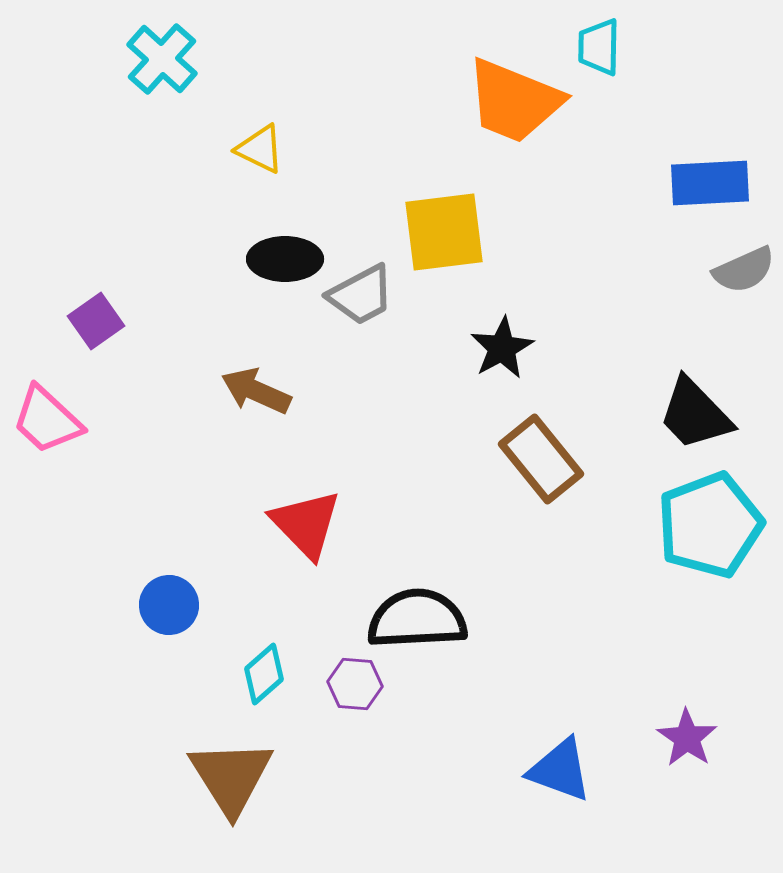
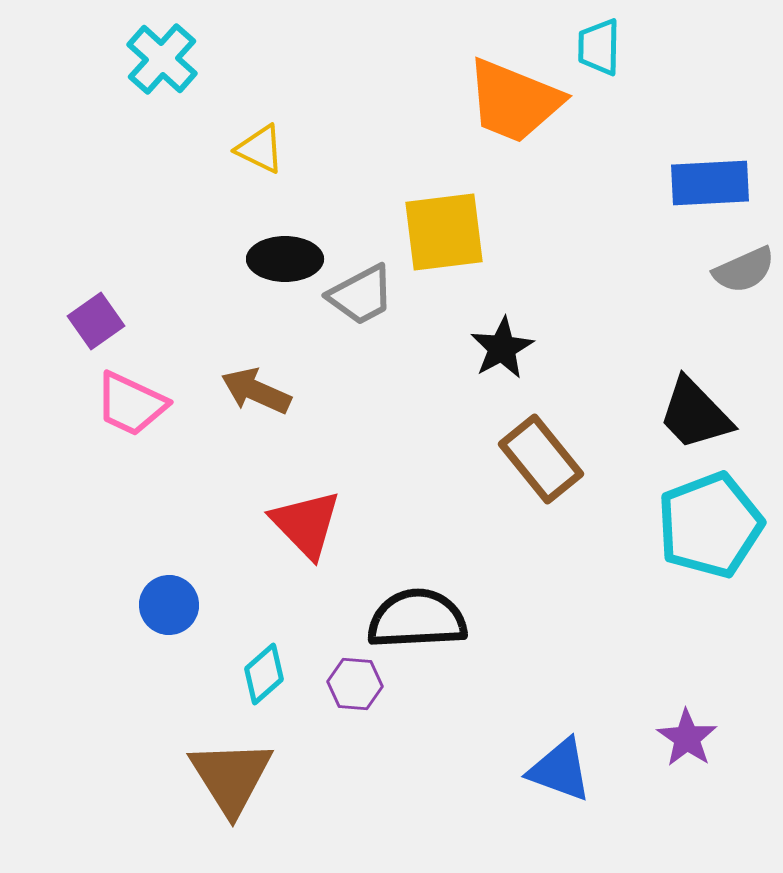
pink trapezoid: moved 84 px right, 16 px up; rotated 18 degrees counterclockwise
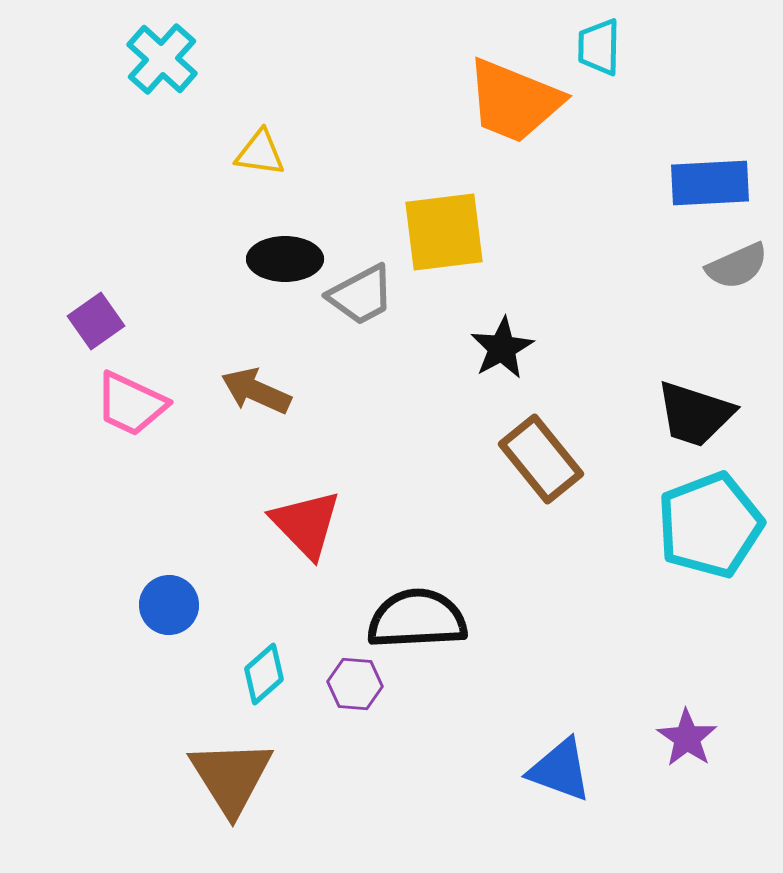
yellow triangle: moved 4 px down; rotated 18 degrees counterclockwise
gray semicircle: moved 7 px left, 4 px up
black trapezoid: rotated 28 degrees counterclockwise
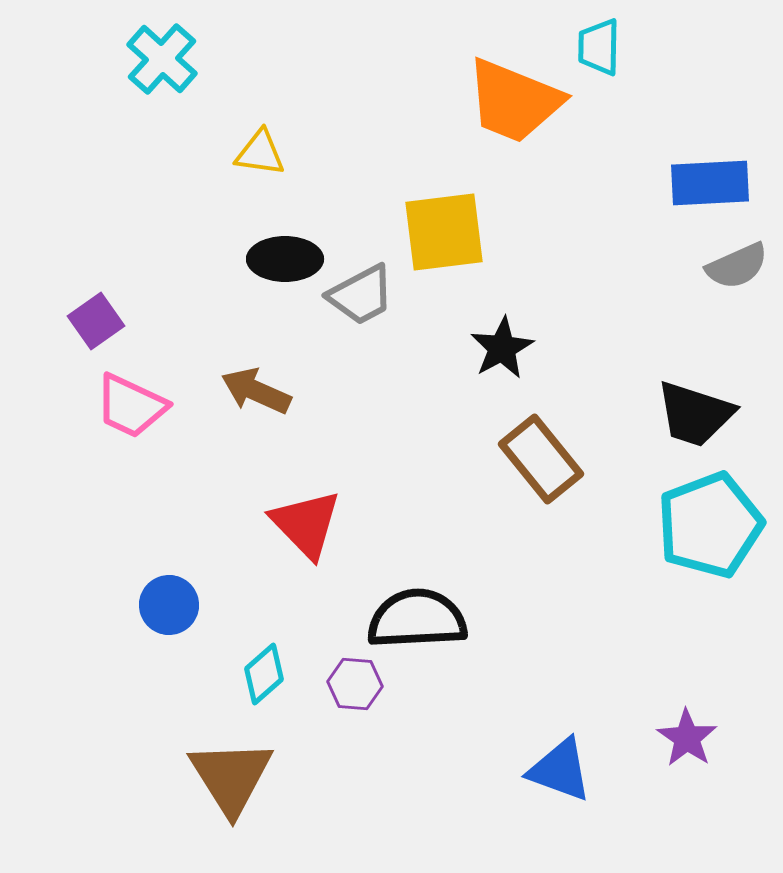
pink trapezoid: moved 2 px down
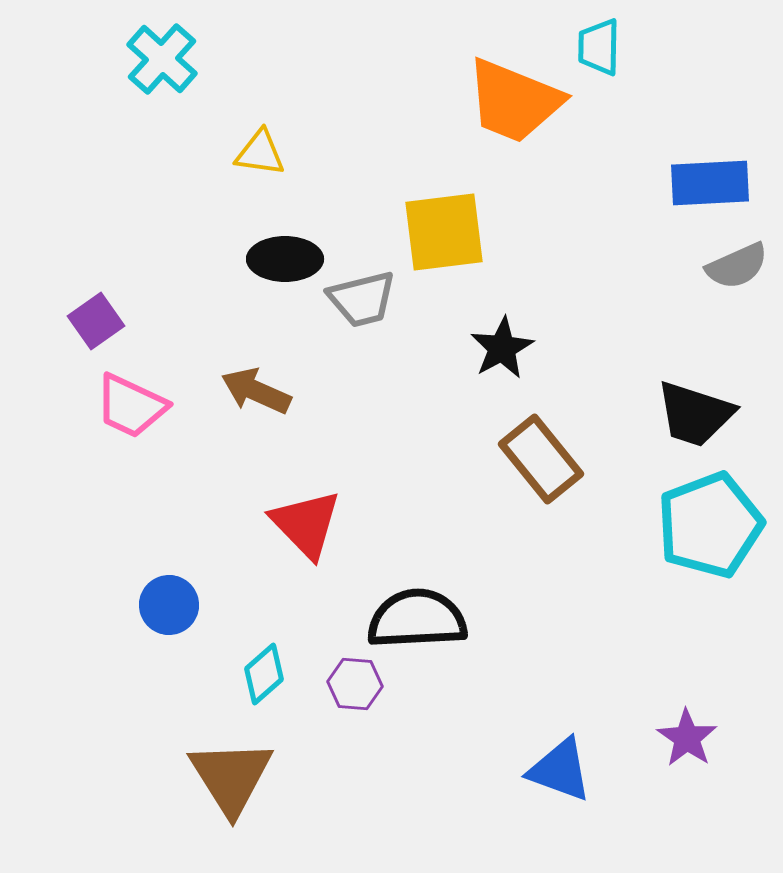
gray trapezoid: moved 1 px right, 4 px down; rotated 14 degrees clockwise
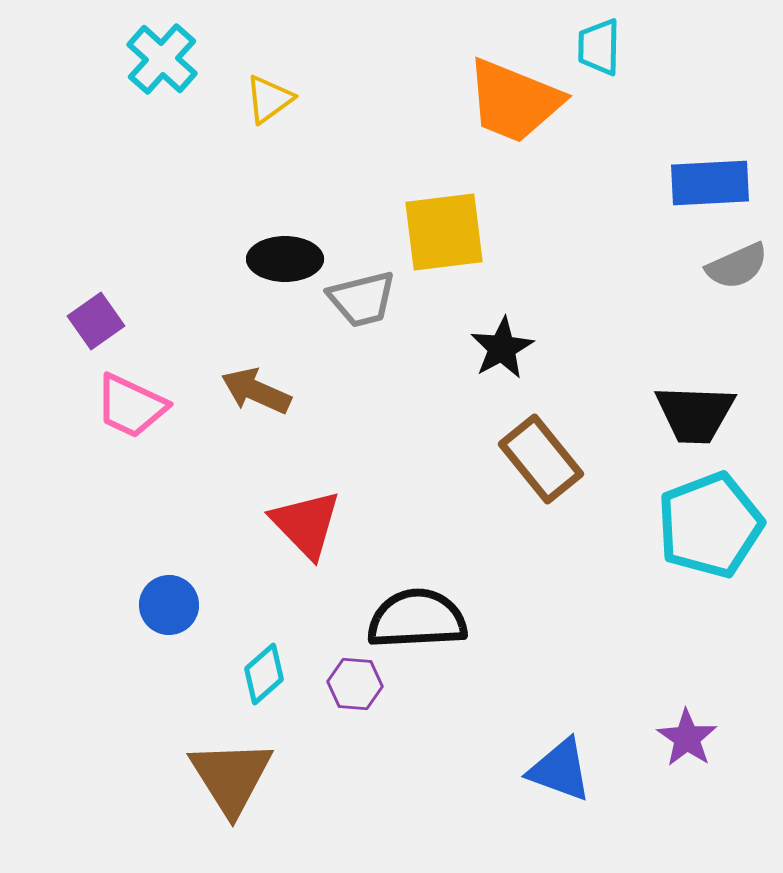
yellow triangle: moved 9 px right, 54 px up; rotated 44 degrees counterclockwise
black trapezoid: rotated 16 degrees counterclockwise
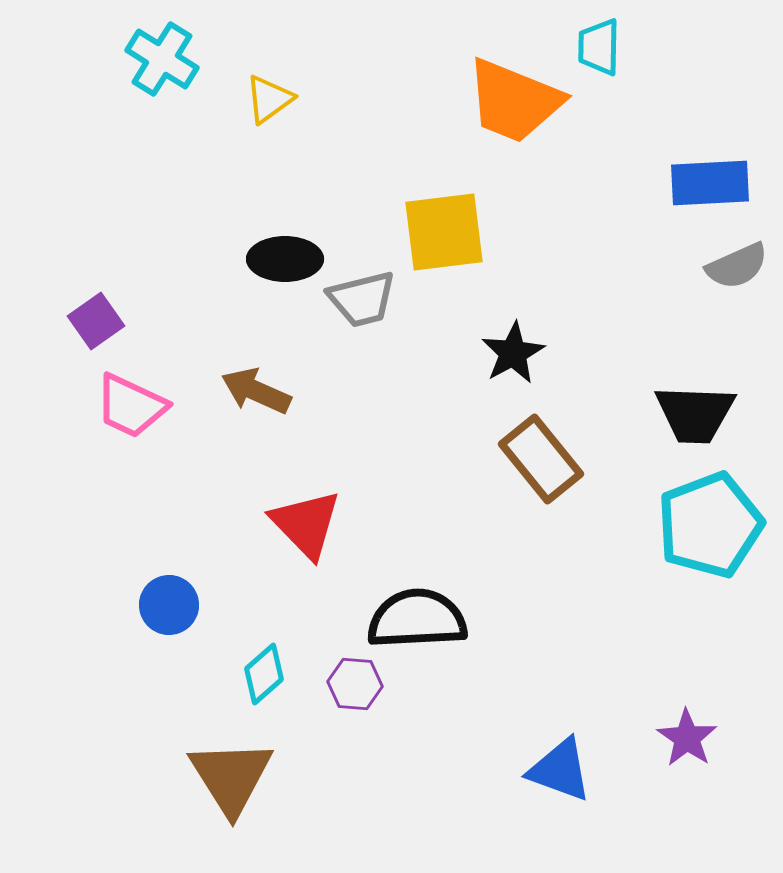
cyan cross: rotated 10 degrees counterclockwise
black star: moved 11 px right, 5 px down
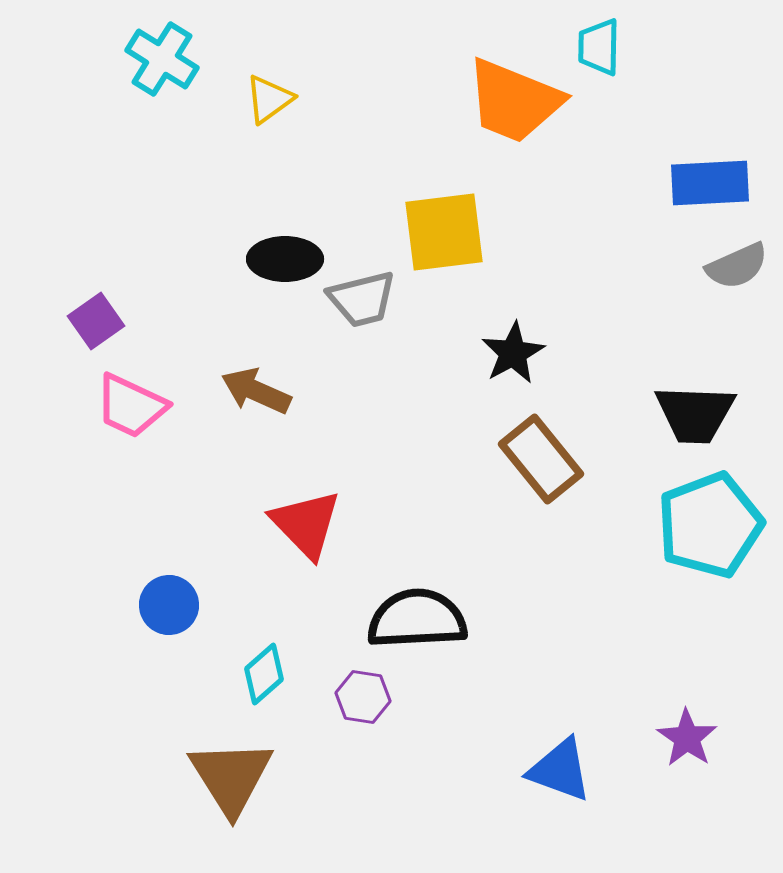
purple hexagon: moved 8 px right, 13 px down; rotated 4 degrees clockwise
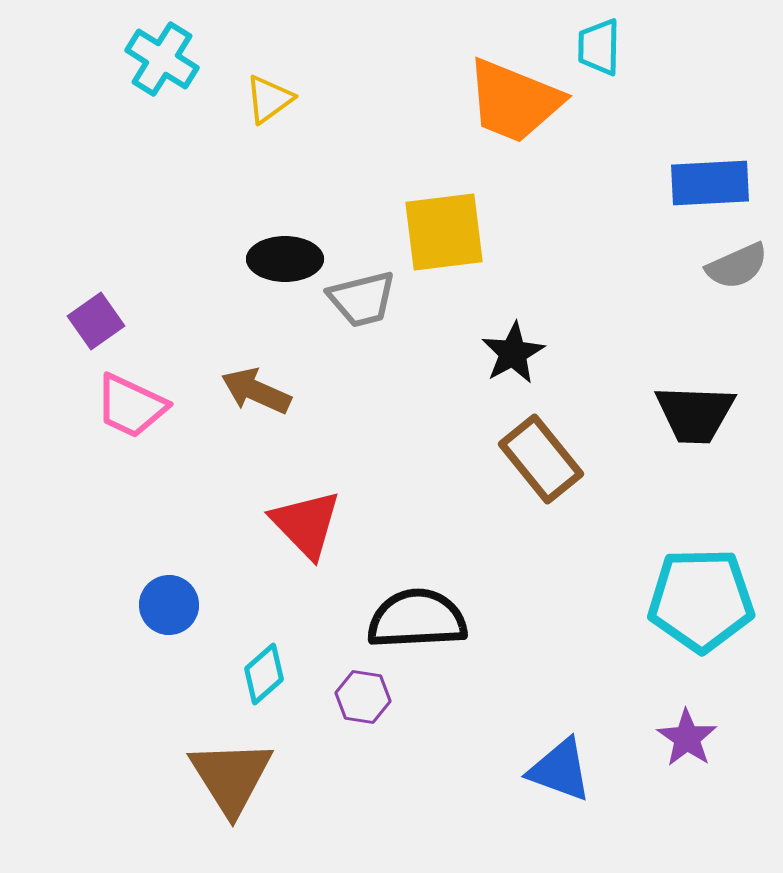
cyan pentagon: moved 9 px left, 75 px down; rotated 20 degrees clockwise
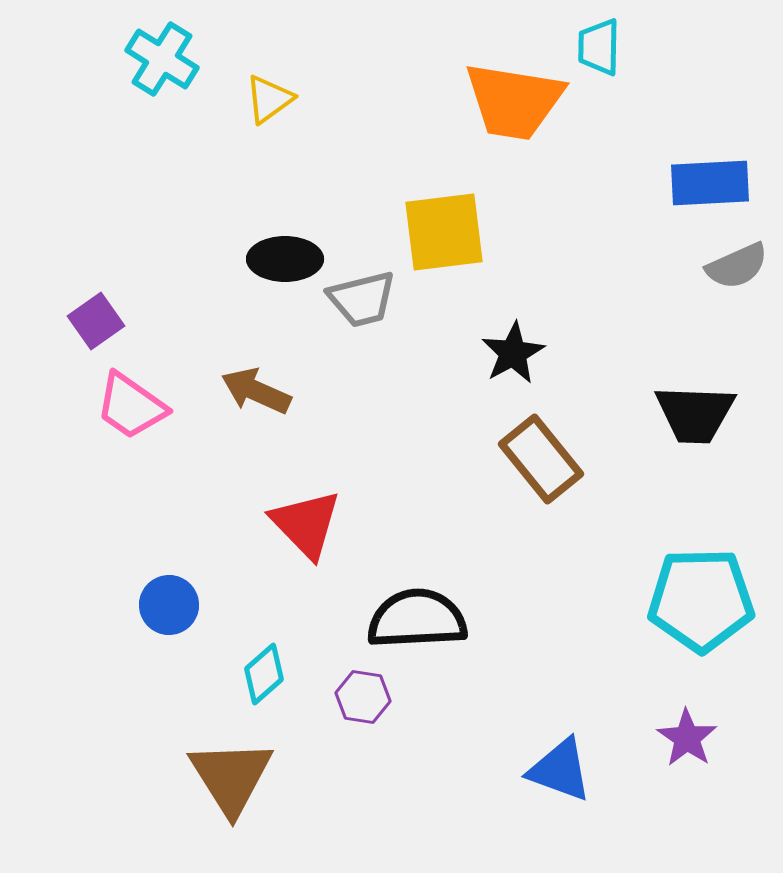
orange trapezoid: rotated 13 degrees counterclockwise
pink trapezoid: rotated 10 degrees clockwise
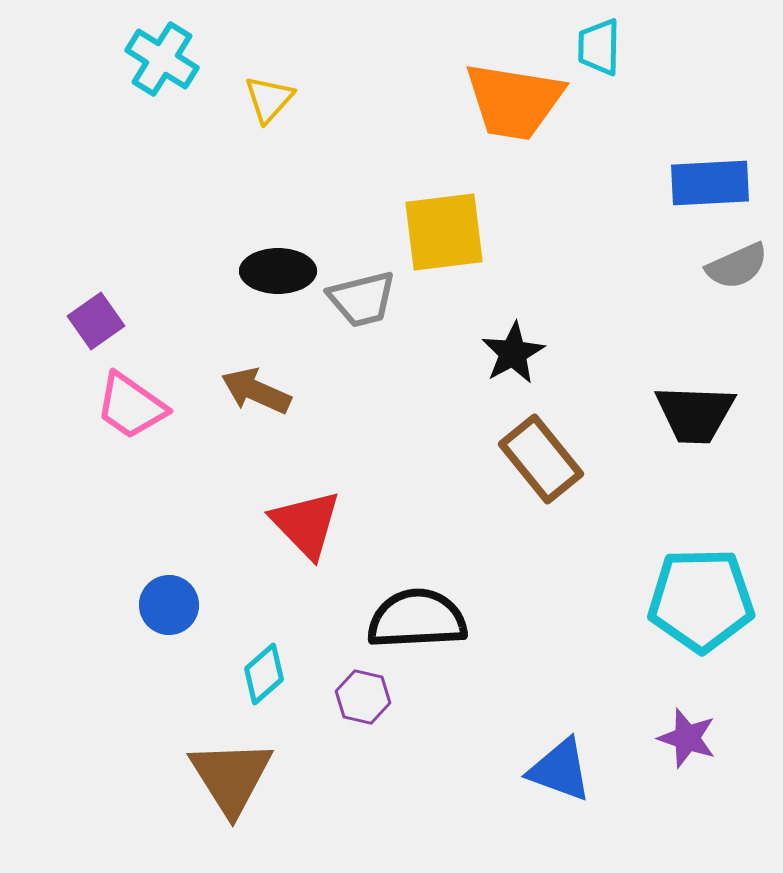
yellow triangle: rotated 12 degrees counterclockwise
black ellipse: moved 7 px left, 12 px down
purple hexagon: rotated 4 degrees clockwise
purple star: rotated 16 degrees counterclockwise
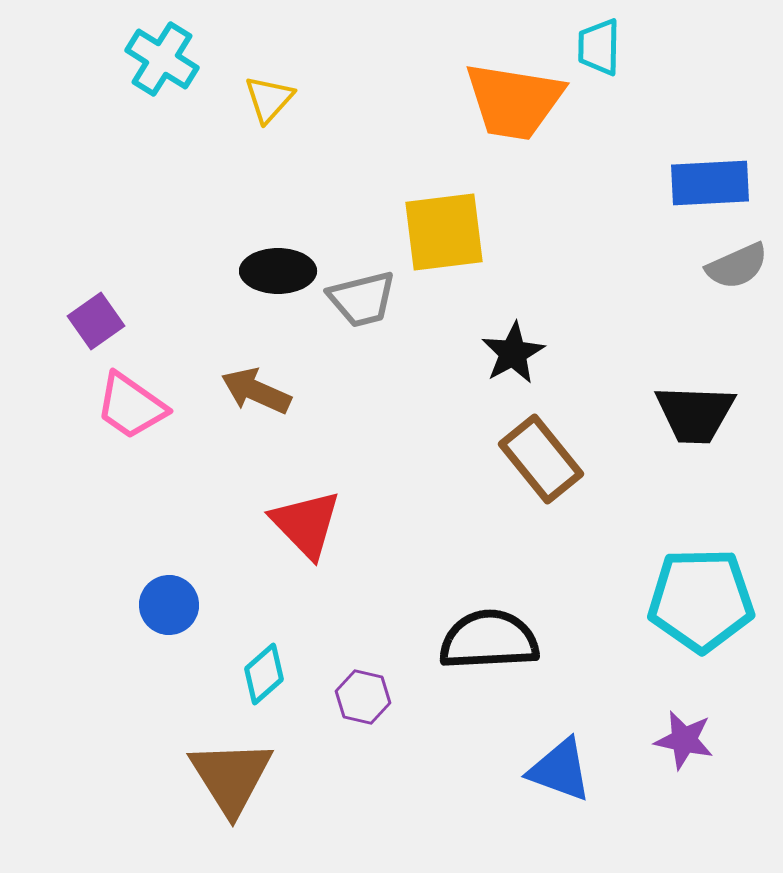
black semicircle: moved 72 px right, 21 px down
purple star: moved 3 px left, 2 px down; rotated 6 degrees counterclockwise
